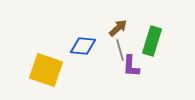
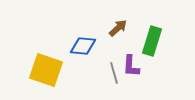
gray line: moved 6 px left, 23 px down
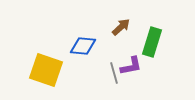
brown arrow: moved 3 px right, 1 px up
green rectangle: moved 1 px down
purple L-shape: rotated 105 degrees counterclockwise
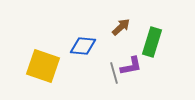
yellow square: moved 3 px left, 4 px up
